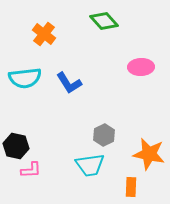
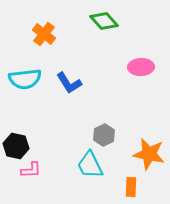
cyan semicircle: moved 1 px down
cyan trapezoid: rotated 72 degrees clockwise
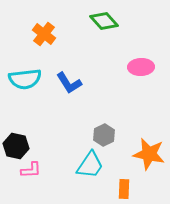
cyan trapezoid: rotated 120 degrees counterclockwise
orange rectangle: moved 7 px left, 2 px down
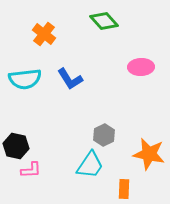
blue L-shape: moved 1 px right, 4 px up
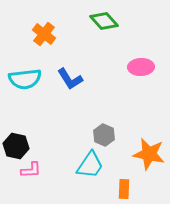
gray hexagon: rotated 10 degrees counterclockwise
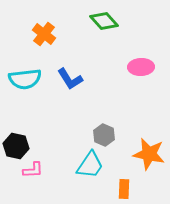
pink L-shape: moved 2 px right
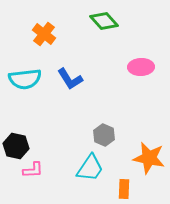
orange star: moved 4 px down
cyan trapezoid: moved 3 px down
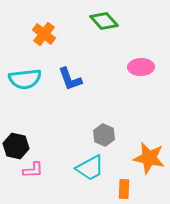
blue L-shape: rotated 12 degrees clockwise
cyan trapezoid: rotated 28 degrees clockwise
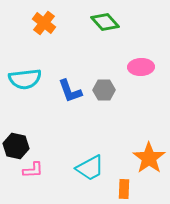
green diamond: moved 1 px right, 1 px down
orange cross: moved 11 px up
blue L-shape: moved 12 px down
gray hexagon: moved 45 px up; rotated 25 degrees counterclockwise
orange star: rotated 24 degrees clockwise
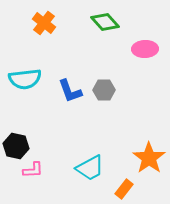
pink ellipse: moved 4 px right, 18 px up
orange rectangle: rotated 36 degrees clockwise
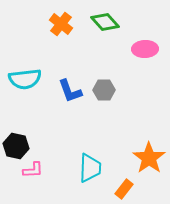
orange cross: moved 17 px right, 1 px down
cyan trapezoid: rotated 60 degrees counterclockwise
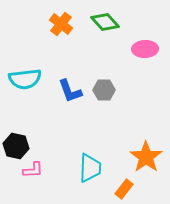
orange star: moved 3 px left, 1 px up
